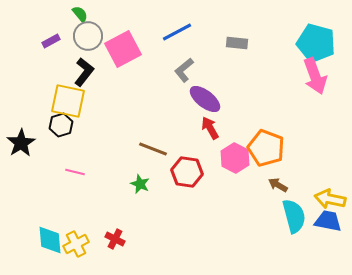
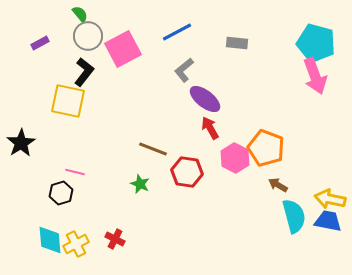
purple rectangle: moved 11 px left, 2 px down
black hexagon: moved 68 px down
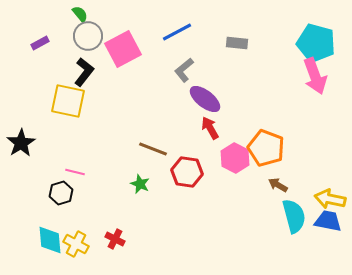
yellow cross: rotated 35 degrees counterclockwise
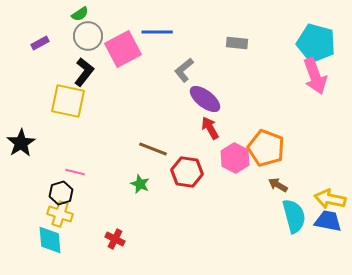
green semicircle: rotated 96 degrees clockwise
blue line: moved 20 px left; rotated 28 degrees clockwise
yellow cross: moved 16 px left, 30 px up; rotated 10 degrees counterclockwise
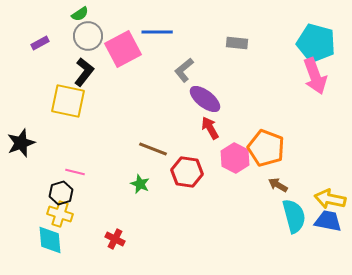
black star: rotated 12 degrees clockwise
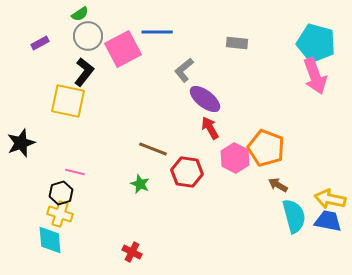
red cross: moved 17 px right, 13 px down
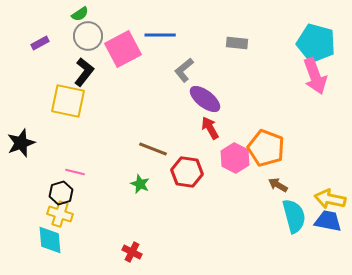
blue line: moved 3 px right, 3 px down
